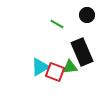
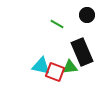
cyan triangle: moved 1 px right, 1 px up; rotated 42 degrees clockwise
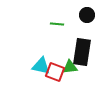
green line: rotated 24 degrees counterclockwise
black rectangle: rotated 32 degrees clockwise
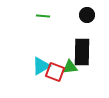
green line: moved 14 px left, 8 px up
black rectangle: rotated 8 degrees counterclockwise
cyan triangle: rotated 42 degrees counterclockwise
